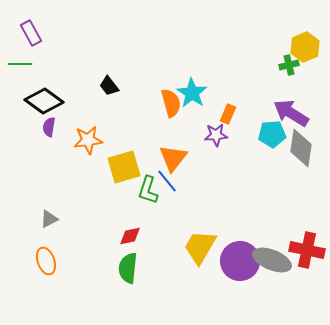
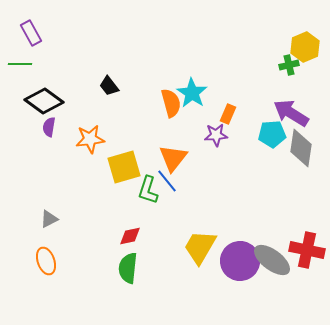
orange star: moved 2 px right, 1 px up
gray ellipse: rotated 15 degrees clockwise
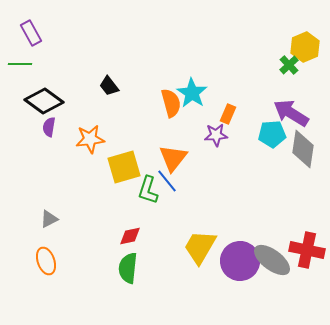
green cross: rotated 30 degrees counterclockwise
gray diamond: moved 2 px right, 1 px down
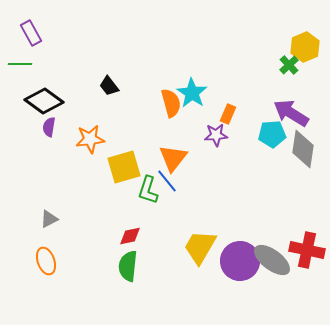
green semicircle: moved 2 px up
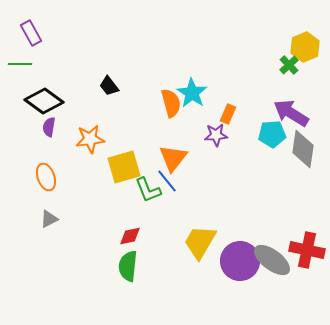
green L-shape: rotated 40 degrees counterclockwise
yellow trapezoid: moved 5 px up
orange ellipse: moved 84 px up
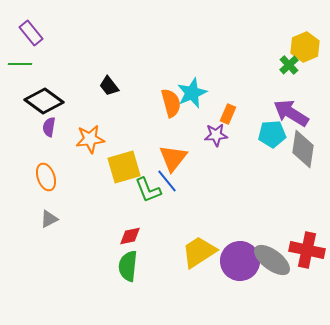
purple rectangle: rotated 10 degrees counterclockwise
cyan star: rotated 16 degrees clockwise
yellow trapezoid: moved 1 px left, 10 px down; rotated 27 degrees clockwise
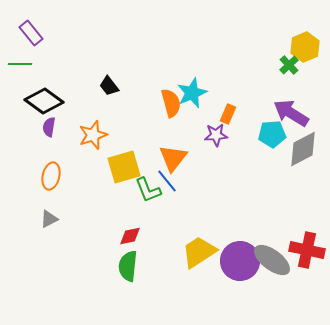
orange star: moved 3 px right, 4 px up; rotated 12 degrees counterclockwise
gray diamond: rotated 54 degrees clockwise
orange ellipse: moved 5 px right, 1 px up; rotated 32 degrees clockwise
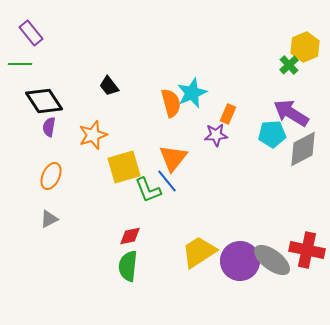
black diamond: rotated 21 degrees clockwise
orange ellipse: rotated 12 degrees clockwise
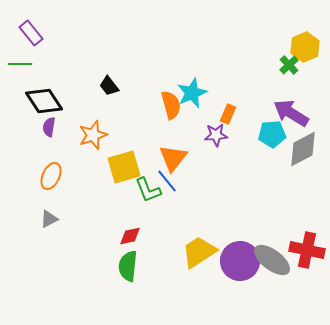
orange semicircle: moved 2 px down
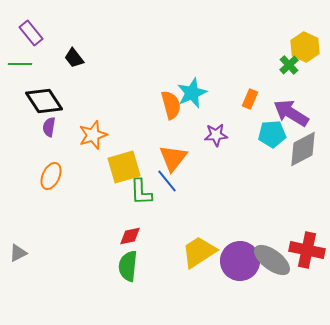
yellow hexagon: rotated 12 degrees counterclockwise
black trapezoid: moved 35 px left, 28 px up
orange rectangle: moved 22 px right, 15 px up
green L-shape: moved 7 px left, 2 px down; rotated 20 degrees clockwise
gray triangle: moved 31 px left, 34 px down
